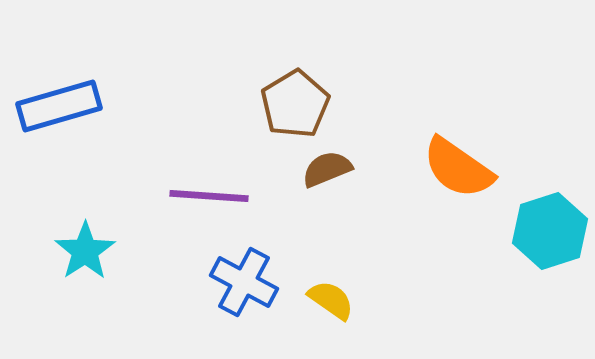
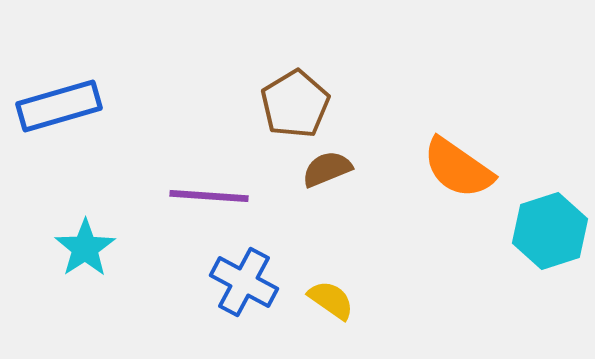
cyan star: moved 3 px up
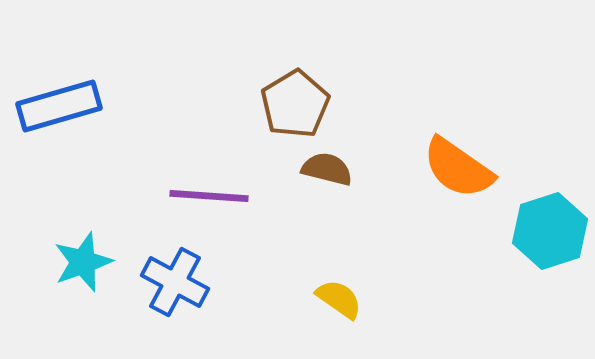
brown semicircle: rotated 36 degrees clockwise
cyan star: moved 2 px left, 14 px down; rotated 14 degrees clockwise
blue cross: moved 69 px left
yellow semicircle: moved 8 px right, 1 px up
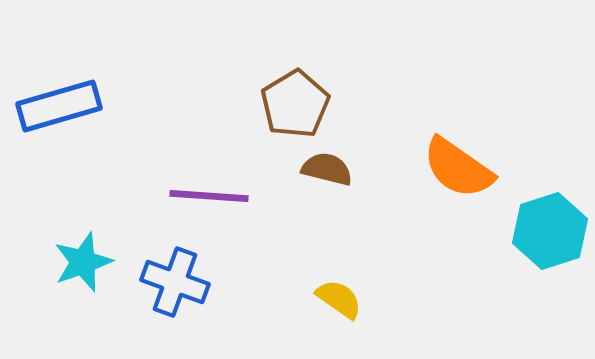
blue cross: rotated 8 degrees counterclockwise
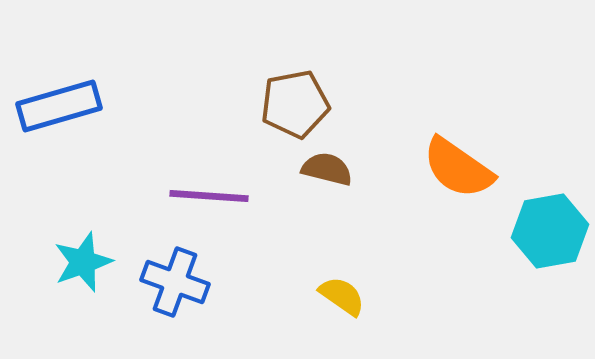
brown pentagon: rotated 20 degrees clockwise
cyan hexagon: rotated 8 degrees clockwise
yellow semicircle: moved 3 px right, 3 px up
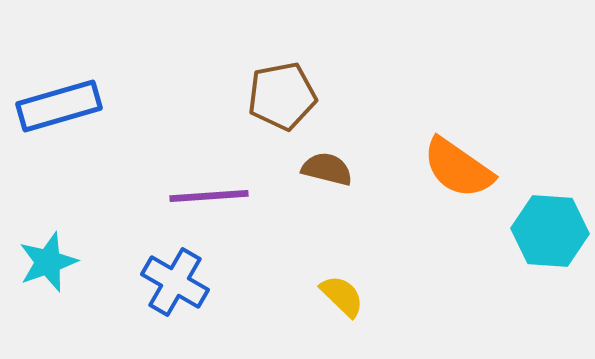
brown pentagon: moved 13 px left, 8 px up
purple line: rotated 8 degrees counterclockwise
cyan hexagon: rotated 14 degrees clockwise
cyan star: moved 35 px left
blue cross: rotated 10 degrees clockwise
yellow semicircle: rotated 9 degrees clockwise
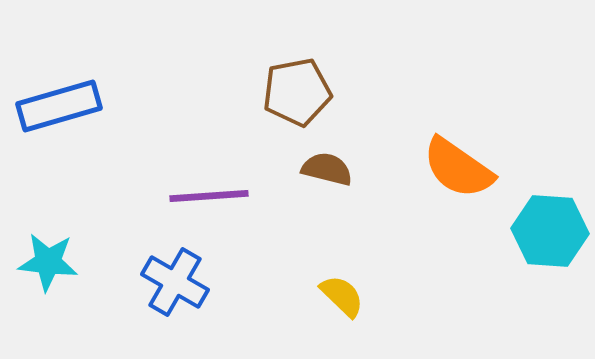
brown pentagon: moved 15 px right, 4 px up
cyan star: rotated 26 degrees clockwise
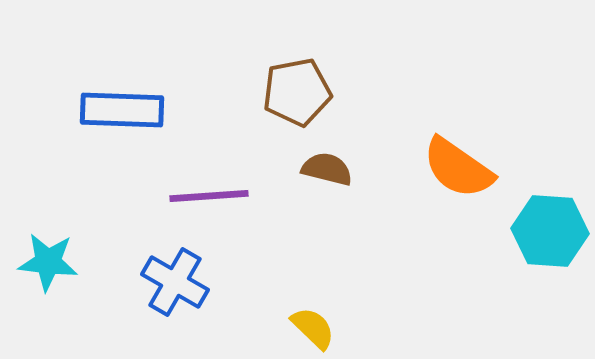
blue rectangle: moved 63 px right, 4 px down; rotated 18 degrees clockwise
yellow semicircle: moved 29 px left, 32 px down
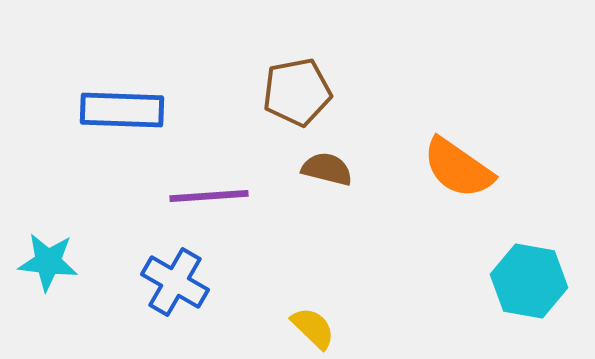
cyan hexagon: moved 21 px left, 50 px down; rotated 6 degrees clockwise
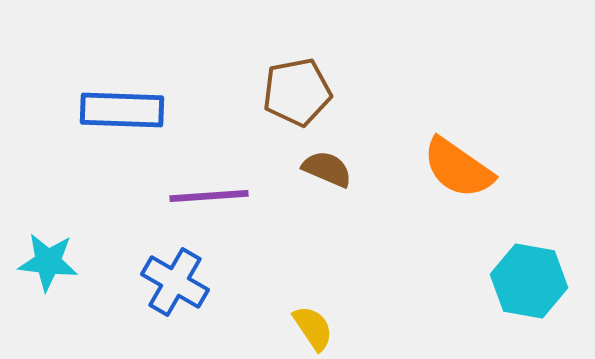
brown semicircle: rotated 9 degrees clockwise
yellow semicircle: rotated 12 degrees clockwise
